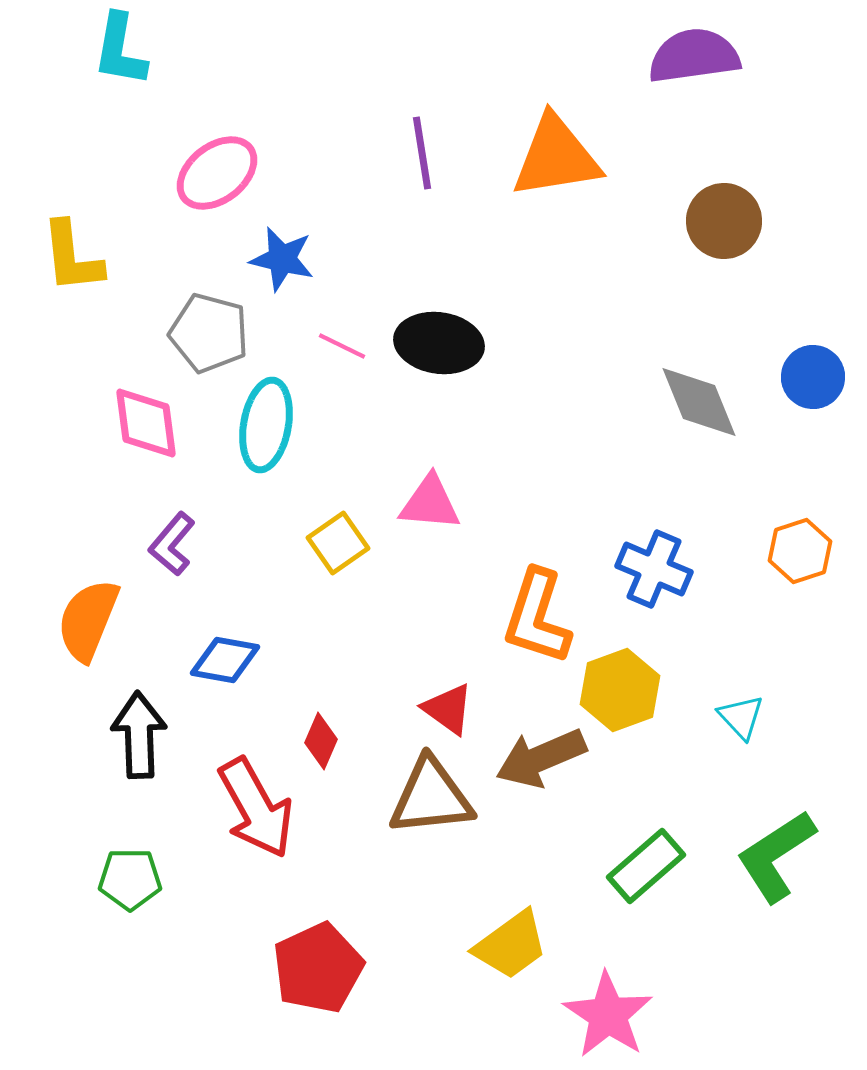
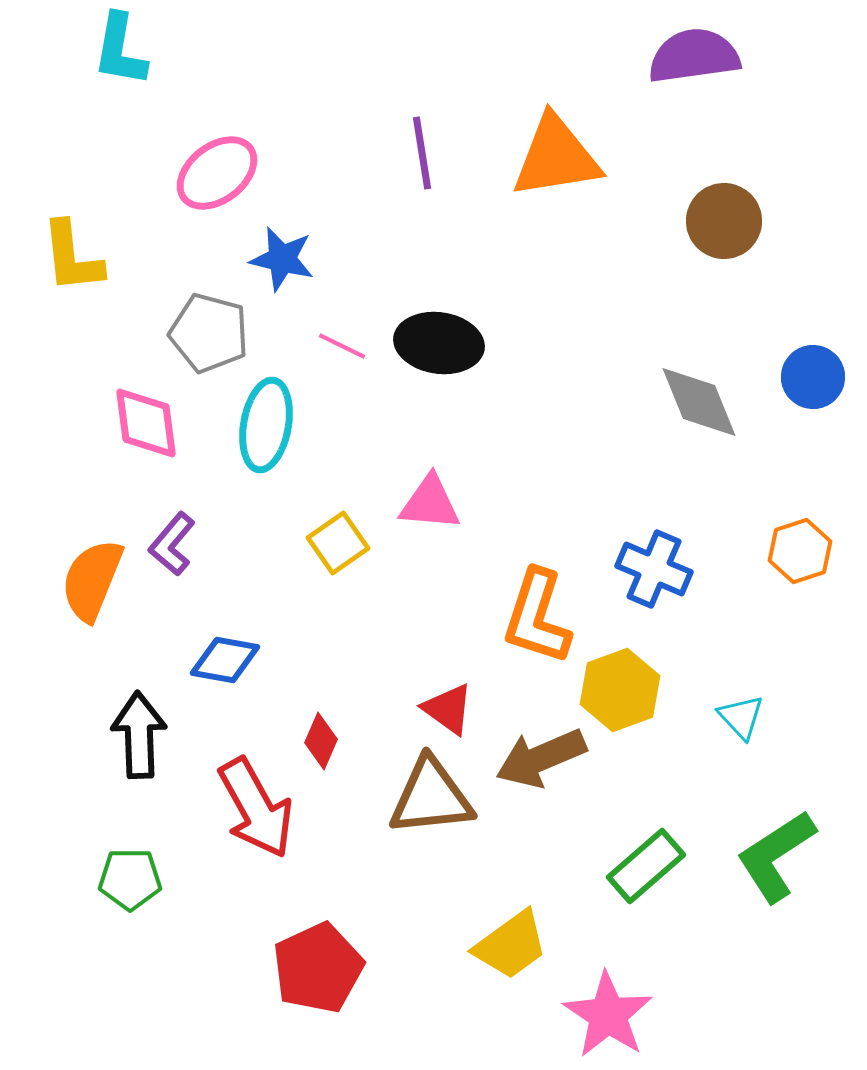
orange semicircle: moved 4 px right, 40 px up
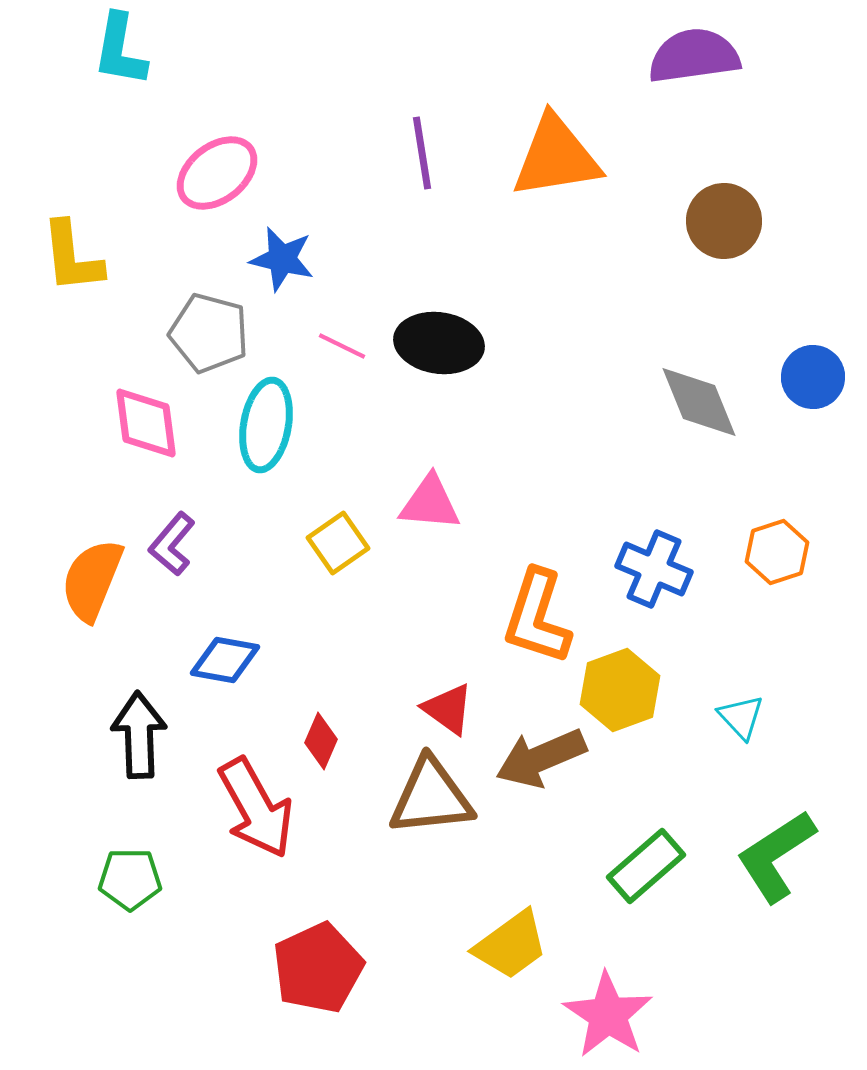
orange hexagon: moved 23 px left, 1 px down
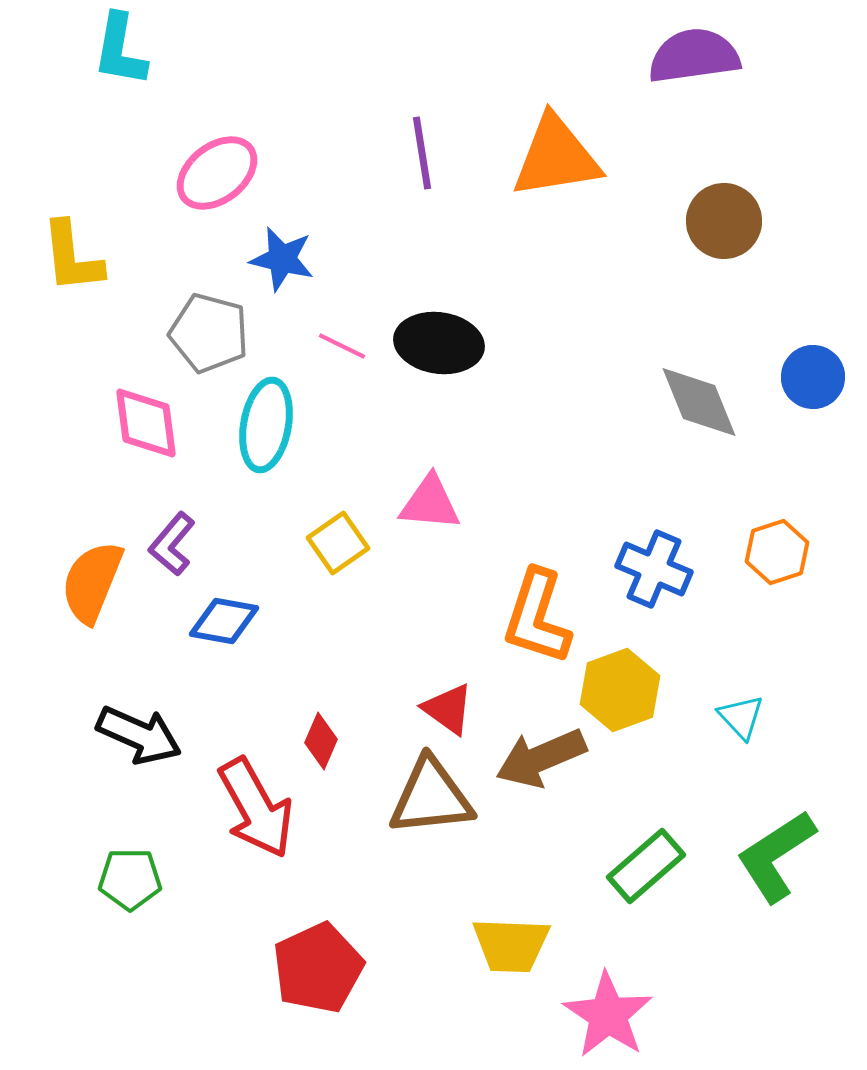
orange semicircle: moved 2 px down
blue diamond: moved 1 px left, 39 px up
black arrow: rotated 116 degrees clockwise
yellow trapezoid: rotated 38 degrees clockwise
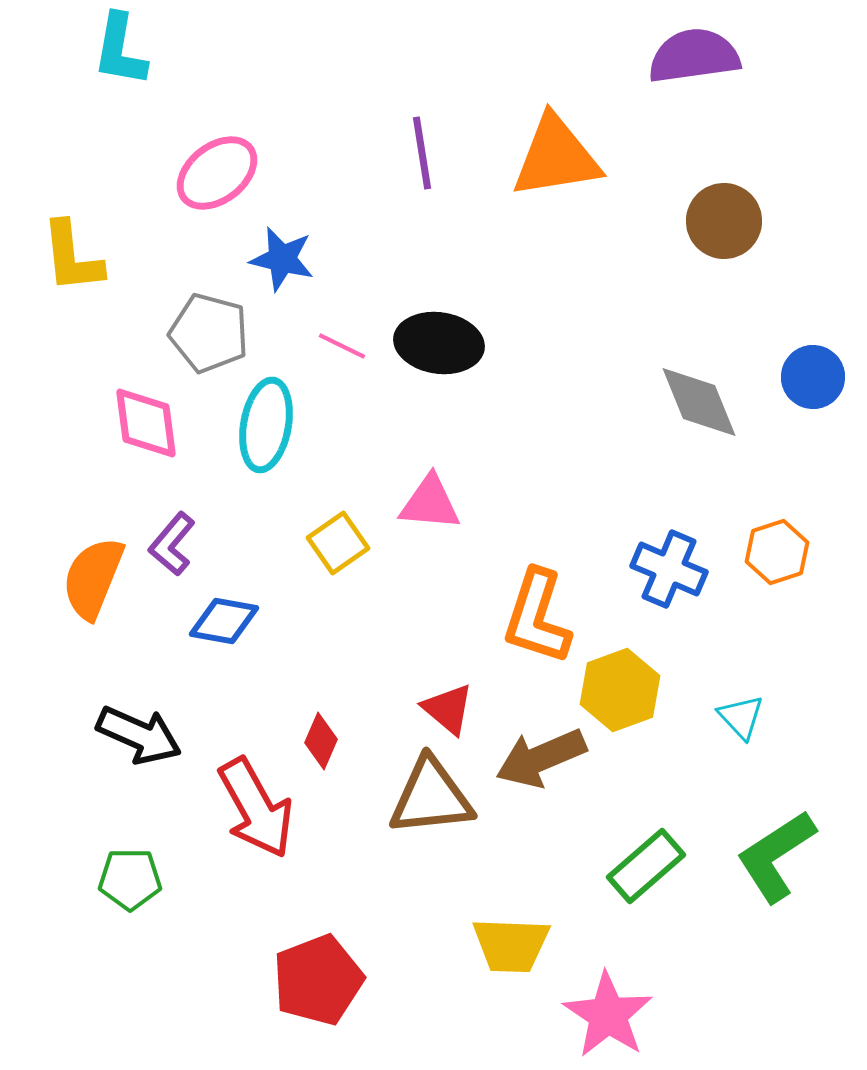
blue cross: moved 15 px right
orange semicircle: moved 1 px right, 4 px up
red triangle: rotated 4 degrees clockwise
red pentagon: moved 12 px down; rotated 4 degrees clockwise
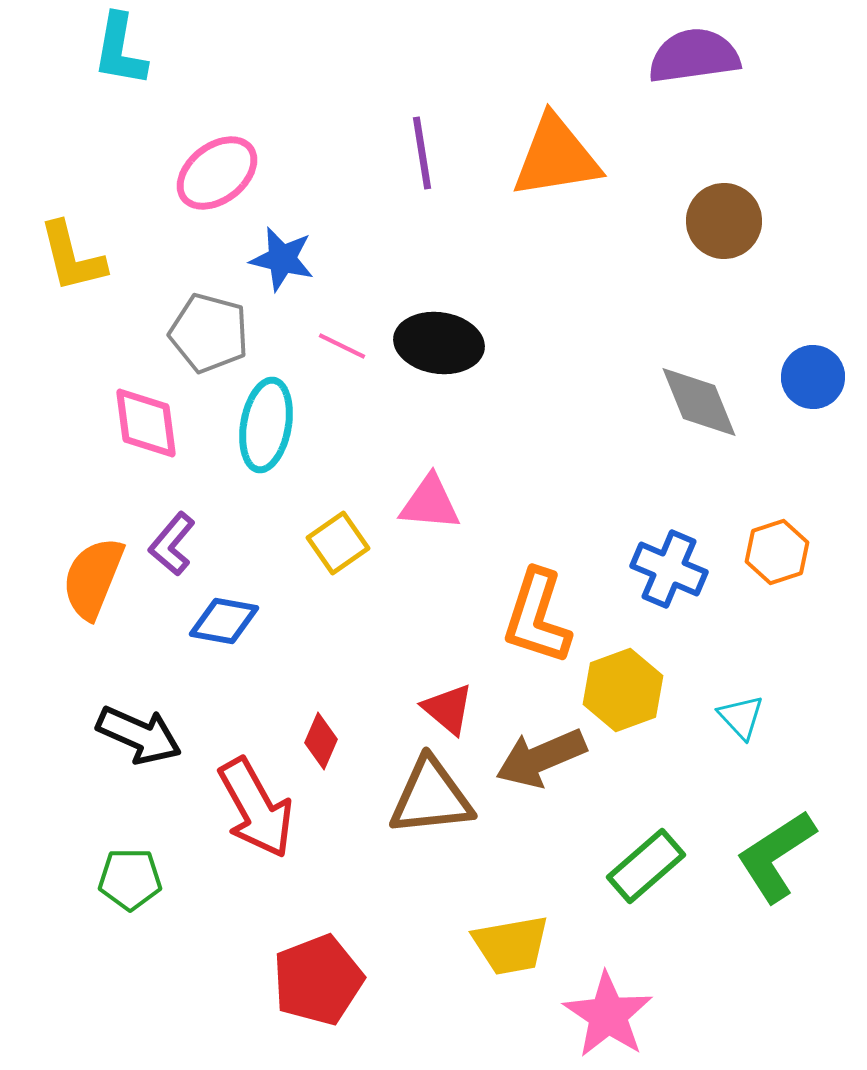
yellow L-shape: rotated 8 degrees counterclockwise
yellow hexagon: moved 3 px right
yellow trapezoid: rotated 12 degrees counterclockwise
